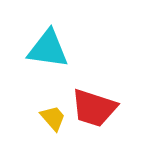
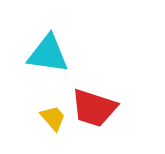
cyan triangle: moved 5 px down
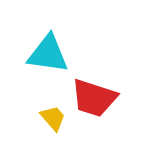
red trapezoid: moved 10 px up
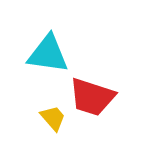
red trapezoid: moved 2 px left, 1 px up
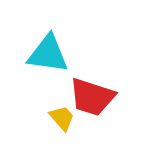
yellow trapezoid: moved 9 px right
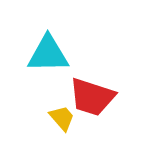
cyan triangle: rotated 9 degrees counterclockwise
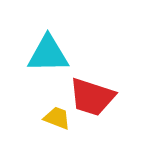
yellow trapezoid: moved 5 px left; rotated 28 degrees counterclockwise
